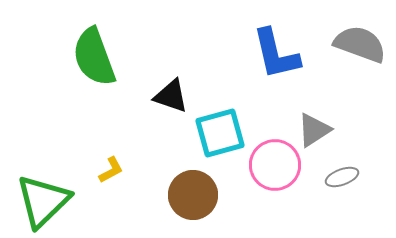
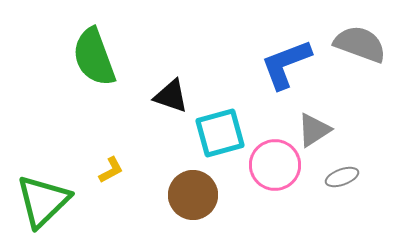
blue L-shape: moved 10 px right, 10 px down; rotated 82 degrees clockwise
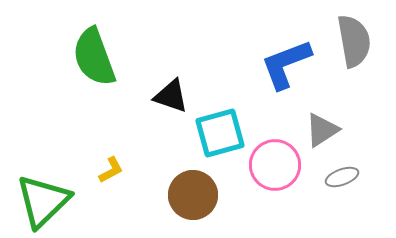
gray semicircle: moved 6 px left, 3 px up; rotated 60 degrees clockwise
gray triangle: moved 8 px right
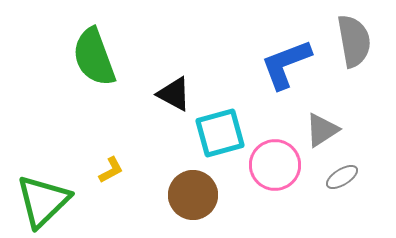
black triangle: moved 3 px right, 2 px up; rotated 9 degrees clockwise
gray ellipse: rotated 12 degrees counterclockwise
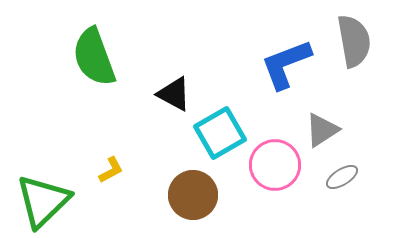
cyan square: rotated 15 degrees counterclockwise
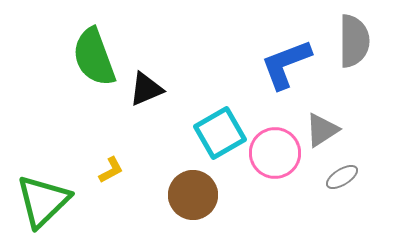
gray semicircle: rotated 10 degrees clockwise
black triangle: moved 28 px left, 5 px up; rotated 51 degrees counterclockwise
pink circle: moved 12 px up
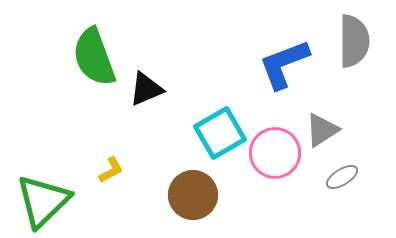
blue L-shape: moved 2 px left
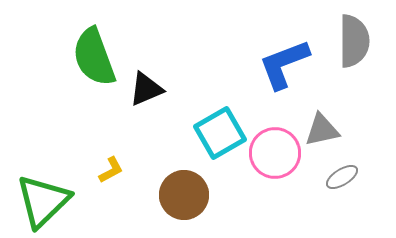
gray triangle: rotated 21 degrees clockwise
brown circle: moved 9 px left
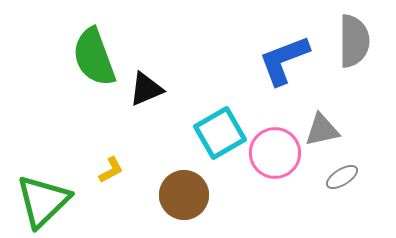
blue L-shape: moved 4 px up
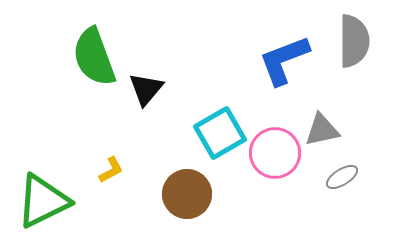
black triangle: rotated 27 degrees counterclockwise
brown circle: moved 3 px right, 1 px up
green triangle: rotated 18 degrees clockwise
